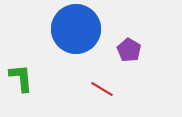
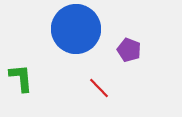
purple pentagon: rotated 10 degrees counterclockwise
red line: moved 3 px left, 1 px up; rotated 15 degrees clockwise
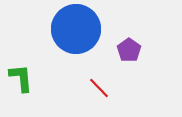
purple pentagon: rotated 15 degrees clockwise
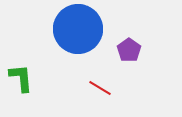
blue circle: moved 2 px right
red line: moved 1 px right; rotated 15 degrees counterclockwise
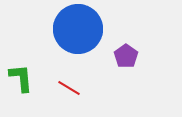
purple pentagon: moved 3 px left, 6 px down
red line: moved 31 px left
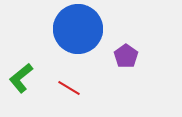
green L-shape: rotated 124 degrees counterclockwise
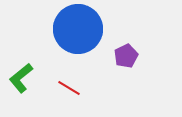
purple pentagon: rotated 10 degrees clockwise
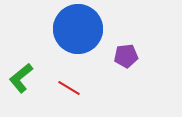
purple pentagon: rotated 20 degrees clockwise
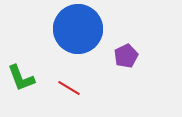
purple pentagon: rotated 20 degrees counterclockwise
green L-shape: rotated 72 degrees counterclockwise
